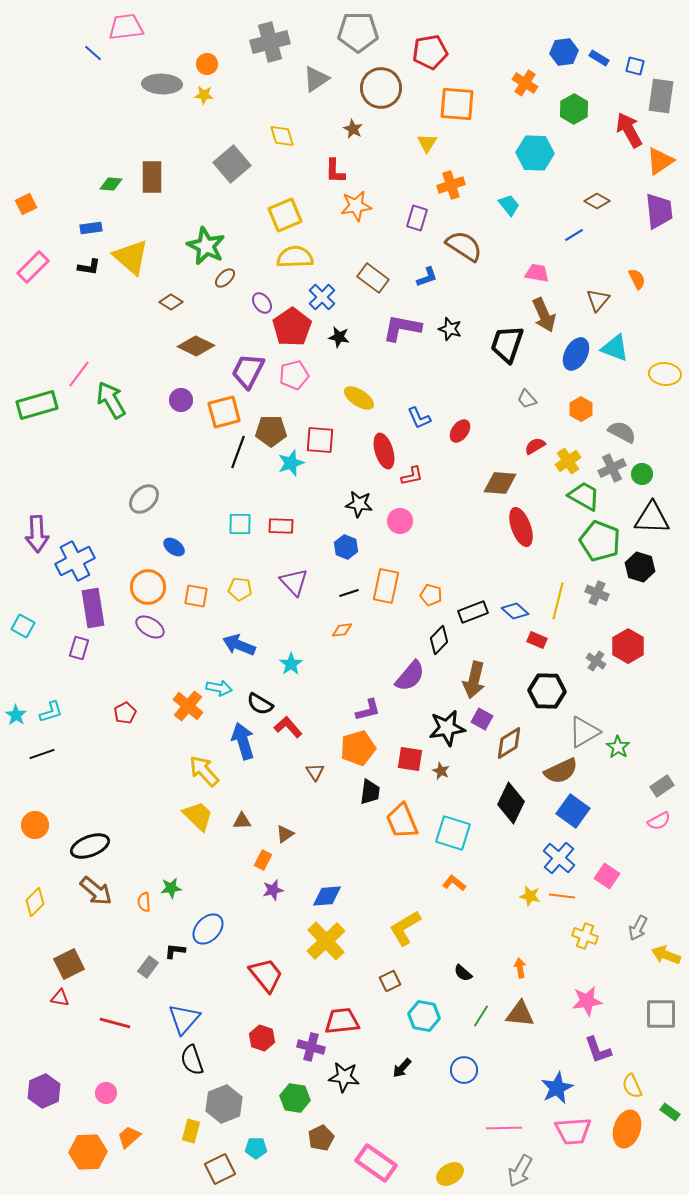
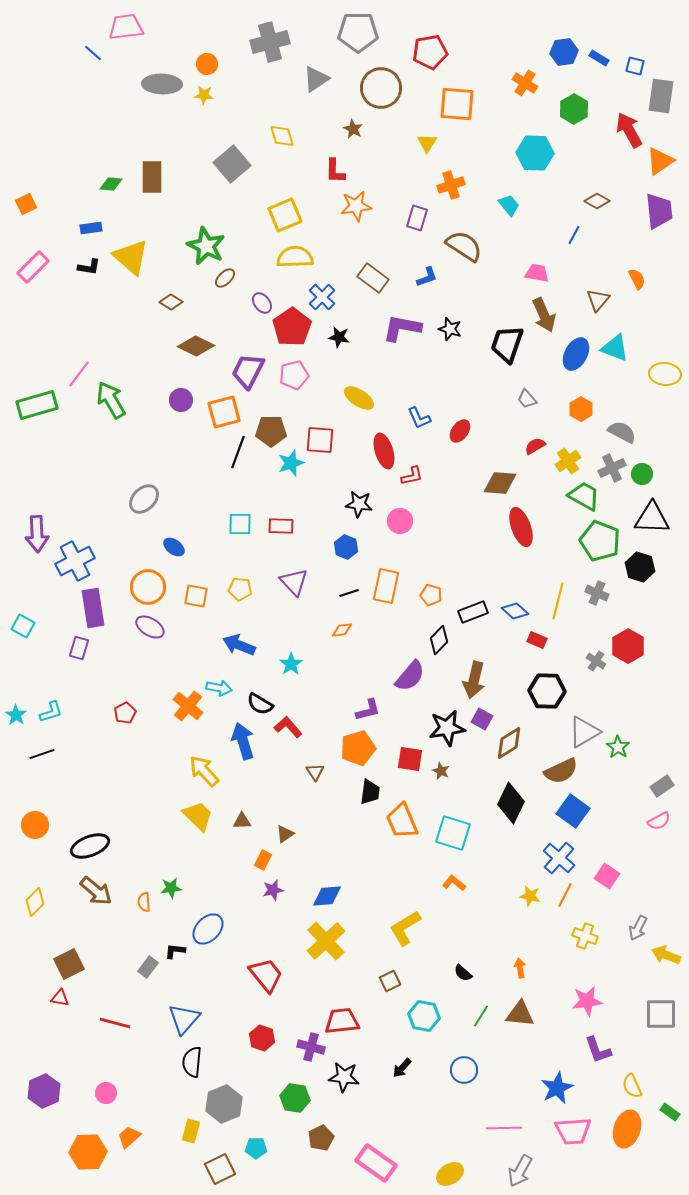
blue line at (574, 235): rotated 30 degrees counterclockwise
orange line at (562, 896): moved 3 px right, 1 px up; rotated 70 degrees counterclockwise
black semicircle at (192, 1060): moved 2 px down; rotated 24 degrees clockwise
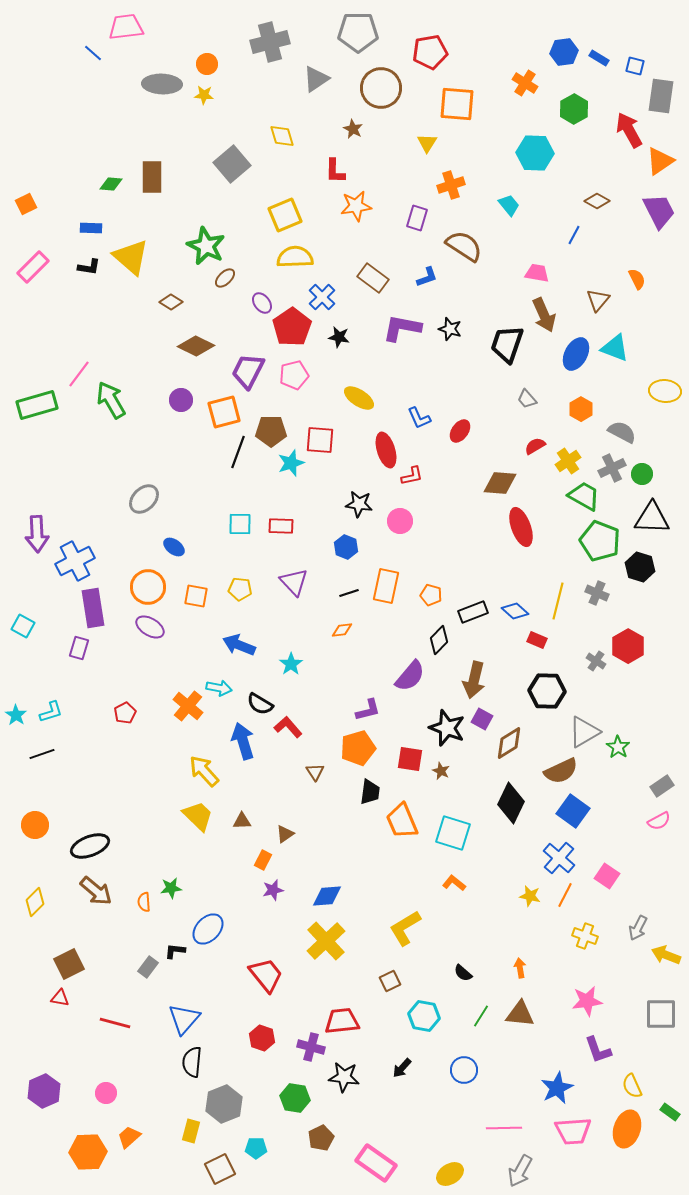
purple trapezoid at (659, 211): rotated 21 degrees counterclockwise
blue rectangle at (91, 228): rotated 10 degrees clockwise
yellow ellipse at (665, 374): moved 17 px down
red ellipse at (384, 451): moved 2 px right, 1 px up
black star at (447, 728): rotated 30 degrees clockwise
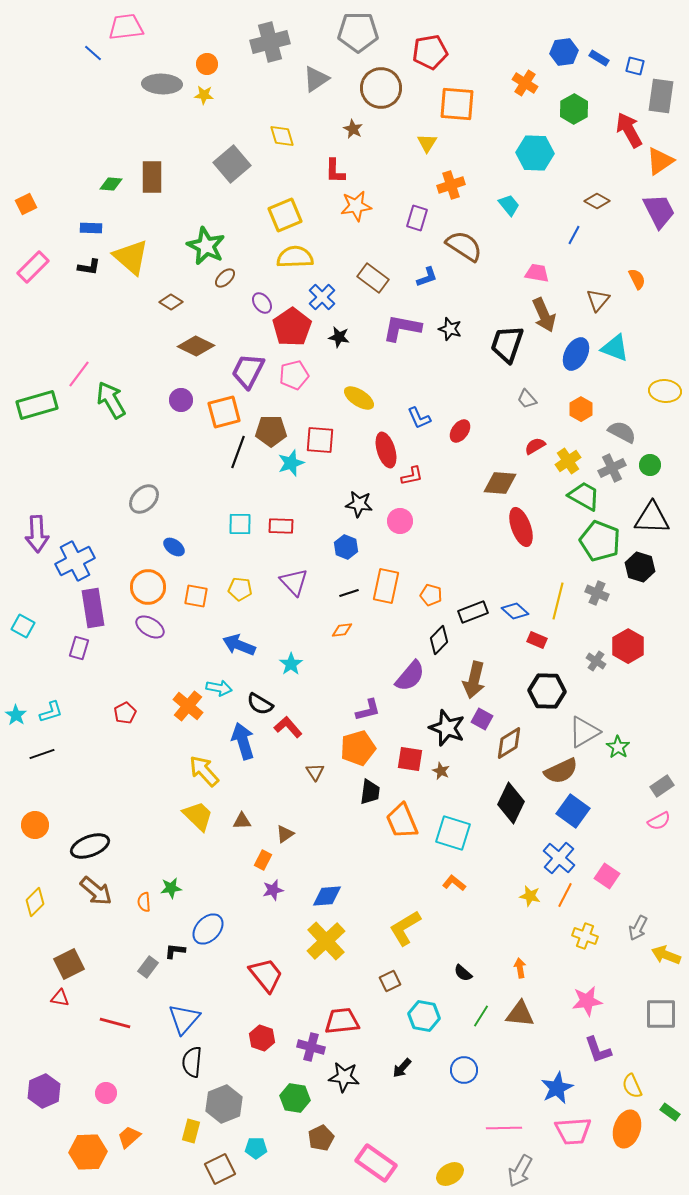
green circle at (642, 474): moved 8 px right, 9 px up
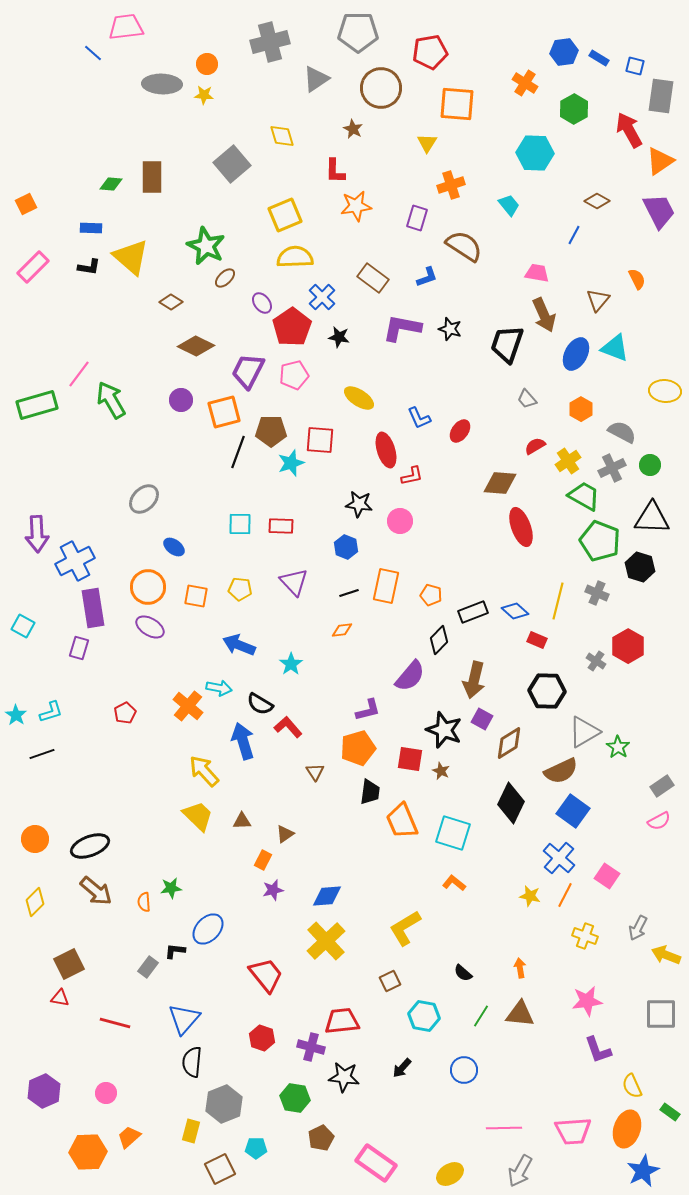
black star at (447, 728): moved 3 px left, 2 px down
orange circle at (35, 825): moved 14 px down
blue star at (557, 1088): moved 86 px right, 83 px down
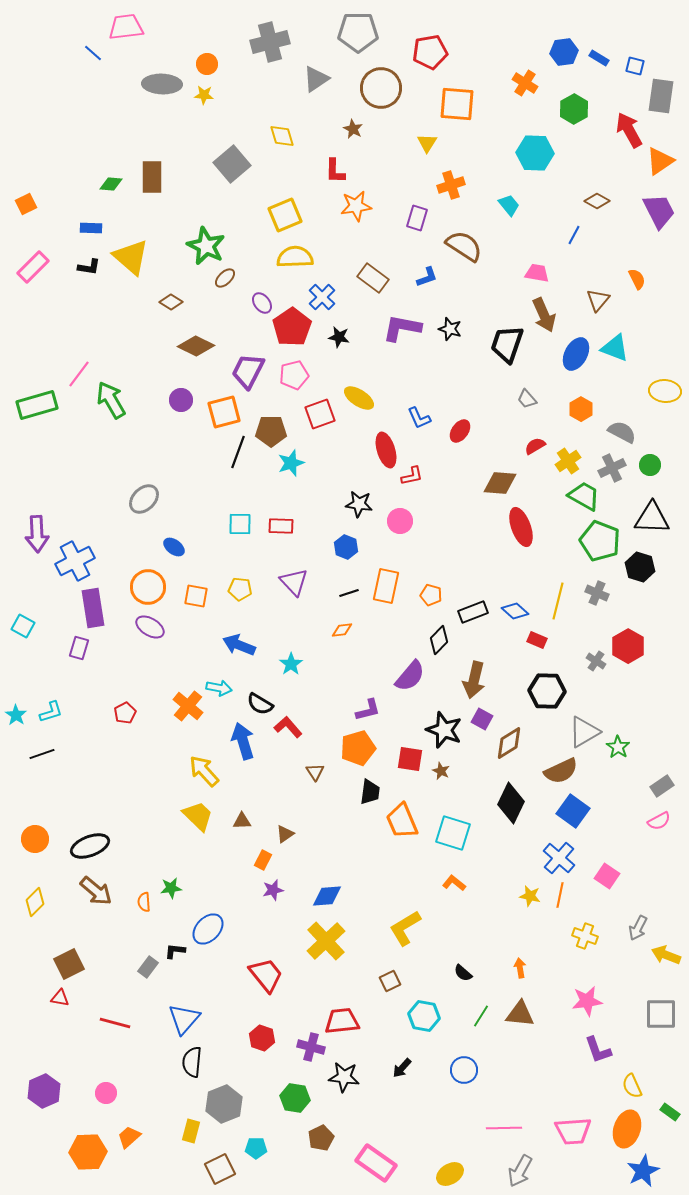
red square at (320, 440): moved 26 px up; rotated 24 degrees counterclockwise
orange line at (565, 895): moved 5 px left; rotated 15 degrees counterclockwise
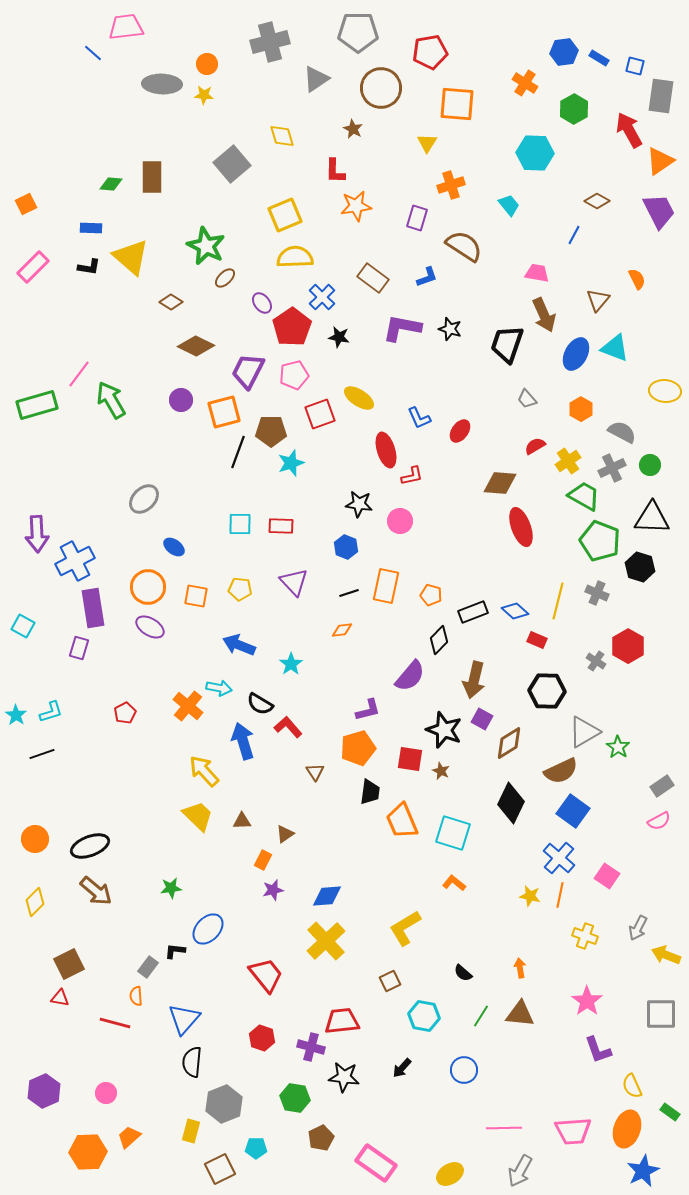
orange semicircle at (144, 902): moved 8 px left, 94 px down
pink star at (587, 1001): rotated 28 degrees counterclockwise
